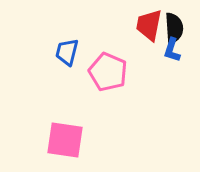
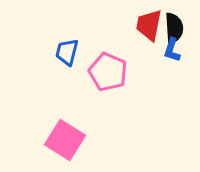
pink square: rotated 24 degrees clockwise
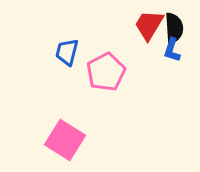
red trapezoid: rotated 20 degrees clockwise
pink pentagon: moved 2 px left; rotated 21 degrees clockwise
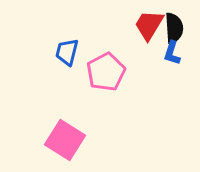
blue L-shape: moved 3 px down
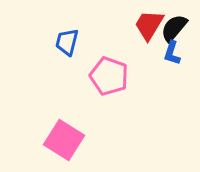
black semicircle: rotated 136 degrees counterclockwise
blue trapezoid: moved 10 px up
pink pentagon: moved 3 px right, 4 px down; rotated 24 degrees counterclockwise
pink square: moved 1 px left
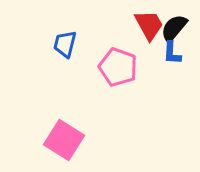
red trapezoid: rotated 120 degrees clockwise
blue trapezoid: moved 2 px left, 2 px down
blue L-shape: rotated 15 degrees counterclockwise
pink pentagon: moved 9 px right, 9 px up
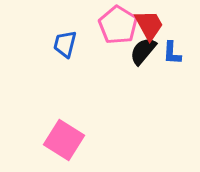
black semicircle: moved 31 px left, 23 px down
pink pentagon: moved 42 px up; rotated 12 degrees clockwise
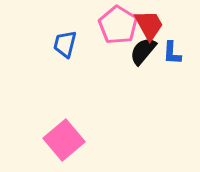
pink square: rotated 18 degrees clockwise
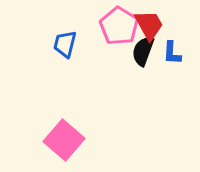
pink pentagon: moved 1 px right, 1 px down
black semicircle: rotated 20 degrees counterclockwise
pink square: rotated 9 degrees counterclockwise
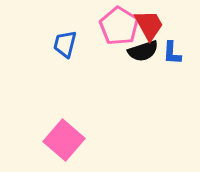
black semicircle: rotated 128 degrees counterclockwise
